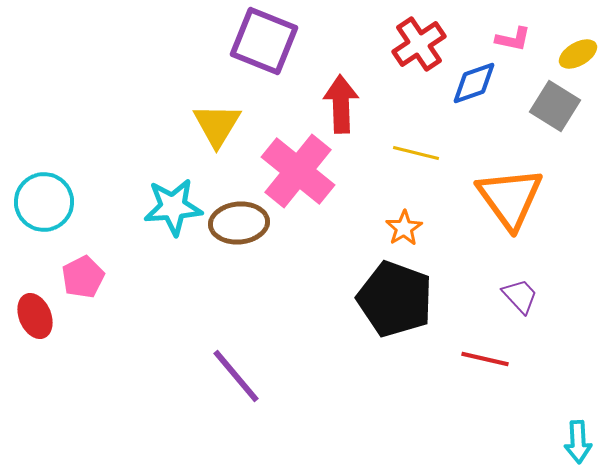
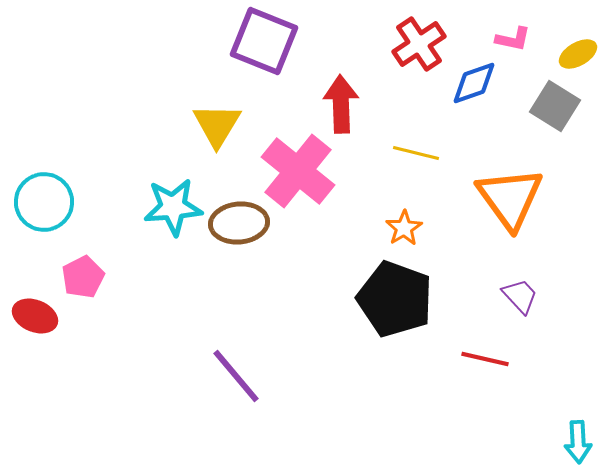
red ellipse: rotated 45 degrees counterclockwise
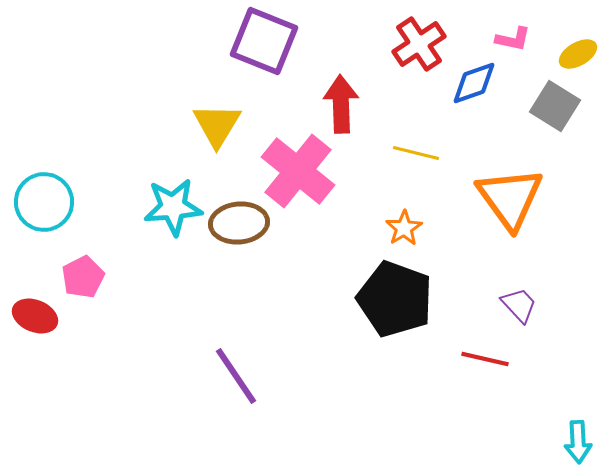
purple trapezoid: moved 1 px left, 9 px down
purple line: rotated 6 degrees clockwise
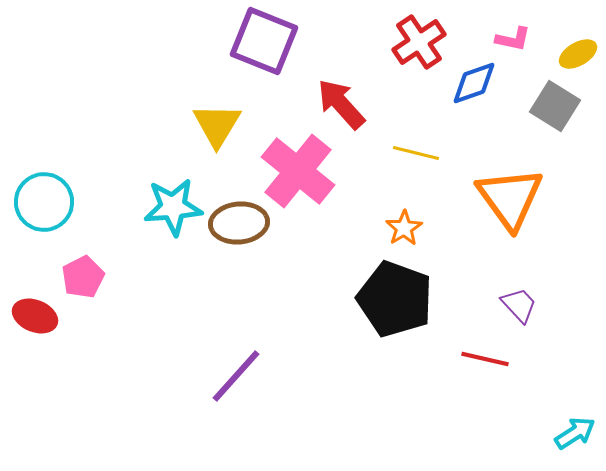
red cross: moved 2 px up
red arrow: rotated 40 degrees counterclockwise
purple line: rotated 76 degrees clockwise
cyan arrow: moved 3 px left, 9 px up; rotated 120 degrees counterclockwise
